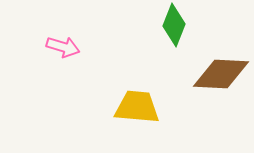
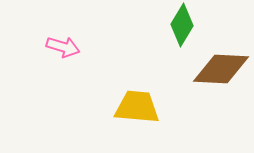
green diamond: moved 8 px right; rotated 9 degrees clockwise
brown diamond: moved 5 px up
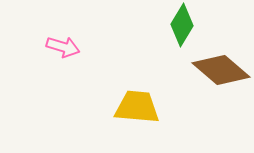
brown diamond: moved 1 px down; rotated 38 degrees clockwise
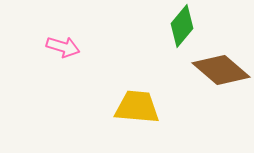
green diamond: moved 1 px down; rotated 9 degrees clockwise
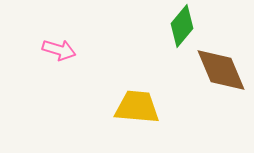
pink arrow: moved 4 px left, 3 px down
brown diamond: rotated 26 degrees clockwise
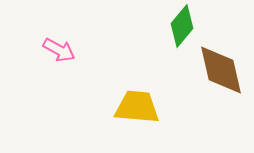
pink arrow: rotated 12 degrees clockwise
brown diamond: rotated 10 degrees clockwise
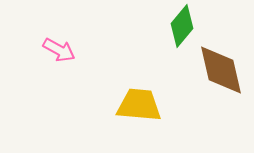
yellow trapezoid: moved 2 px right, 2 px up
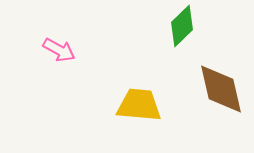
green diamond: rotated 6 degrees clockwise
brown diamond: moved 19 px down
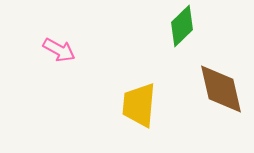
yellow trapezoid: rotated 90 degrees counterclockwise
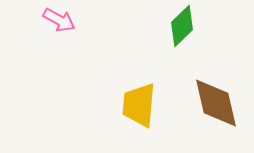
pink arrow: moved 30 px up
brown diamond: moved 5 px left, 14 px down
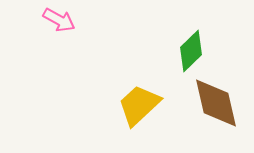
green diamond: moved 9 px right, 25 px down
yellow trapezoid: rotated 42 degrees clockwise
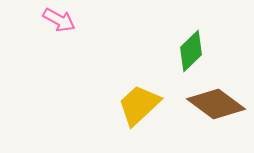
brown diamond: moved 1 px down; rotated 40 degrees counterclockwise
